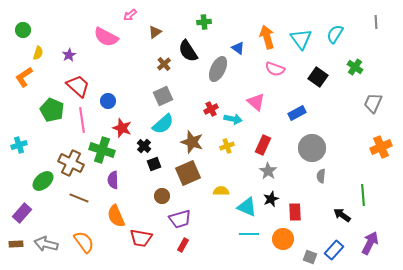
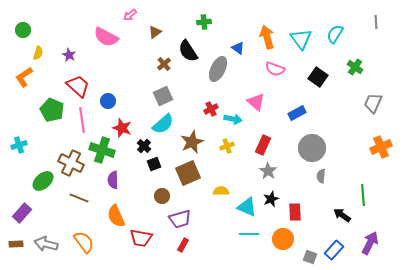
purple star at (69, 55): rotated 16 degrees counterclockwise
brown star at (192, 142): rotated 30 degrees clockwise
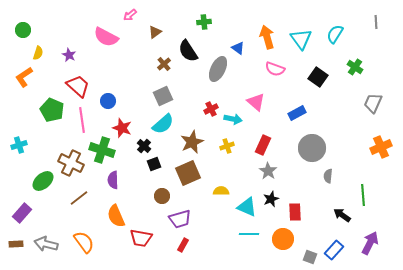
gray semicircle at (321, 176): moved 7 px right
brown line at (79, 198): rotated 60 degrees counterclockwise
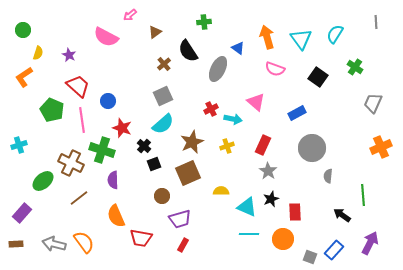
gray arrow at (46, 244): moved 8 px right
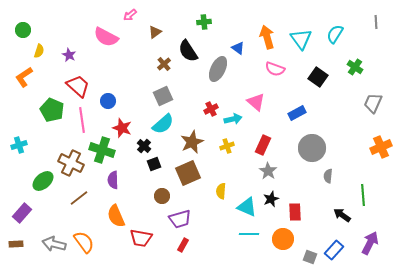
yellow semicircle at (38, 53): moved 1 px right, 2 px up
cyan arrow at (233, 119): rotated 24 degrees counterclockwise
yellow semicircle at (221, 191): rotated 84 degrees counterclockwise
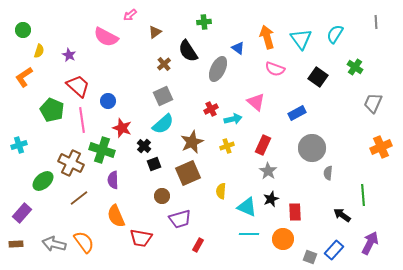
gray semicircle at (328, 176): moved 3 px up
red rectangle at (183, 245): moved 15 px right
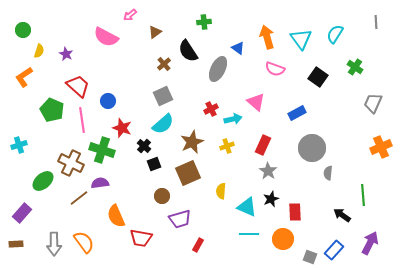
purple star at (69, 55): moved 3 px left, 1 px up
purple semicircle at (113, 180): moved 13 px left, 3 px down; rotated 84 degrees clockwise
gray arrow at (54, 244): rotated 105 degrees counterclockwise
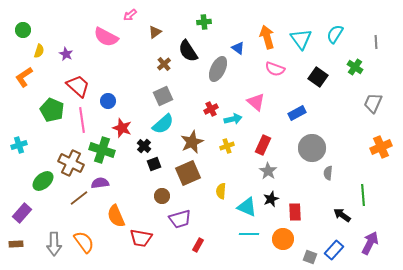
gray line at (376, 22): moved 20 px down
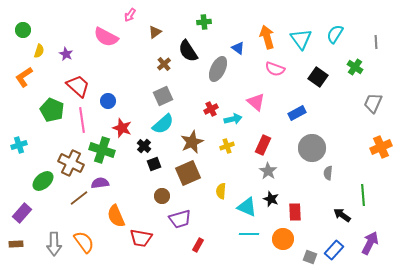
pink arrow at (130, 15): rotated 16 degrees counterclockwise
black star at (271, 199): rotated 28 degrees counterclockwise
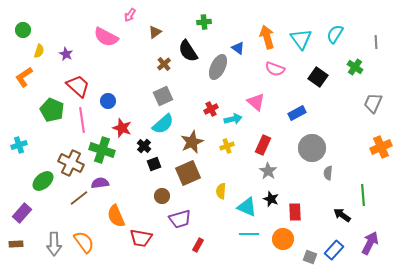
gray ellipse at (218, 69): moved 2 px up
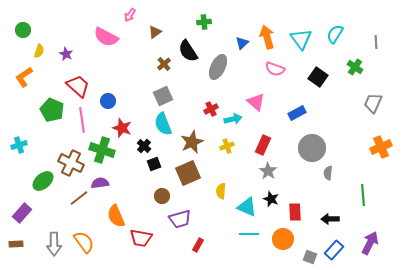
blue triangle at (238, 48): moved 4 px right, 5 px up; rotated 40 degrees clockwise
cyan semicircle at (163, 124): rotated 110 degrees clockwise
black arrow at (342, 215): moved 12 px left, 4 px down; rotated 36 degrees counterclockwise
